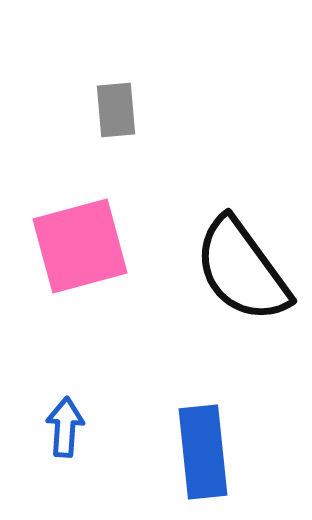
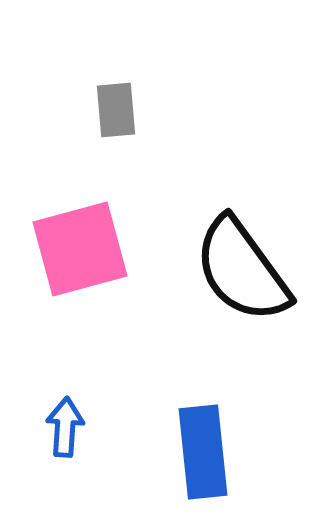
pink square: moved 3 px down
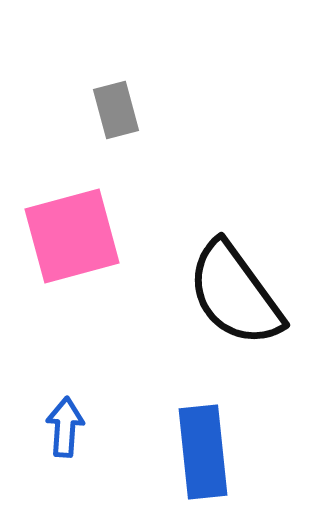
gray rectangle: rotated 10 degrees counterclockwise
pink square: moved 8 px left, 13 px up
black semicircle: moved 7 px left, 24 px down
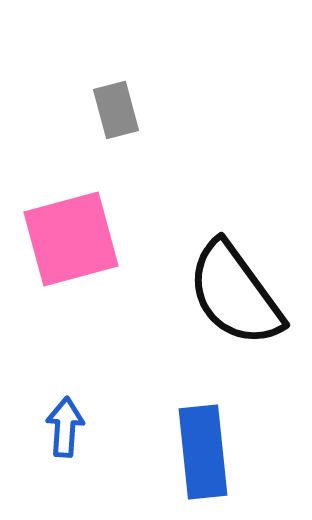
pink square: moved 1 px left, 3 px down
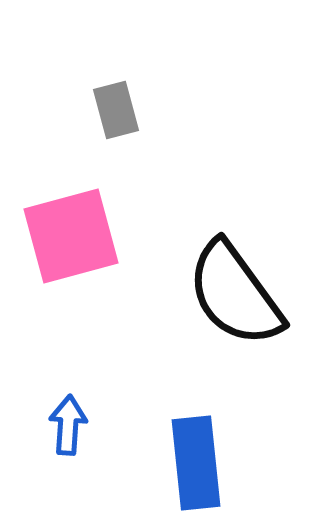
pink square: moved 3 px up
blue arrow: moved 3 px right, 2 px up
blue rectangle: moved 7 px left, 11 px down
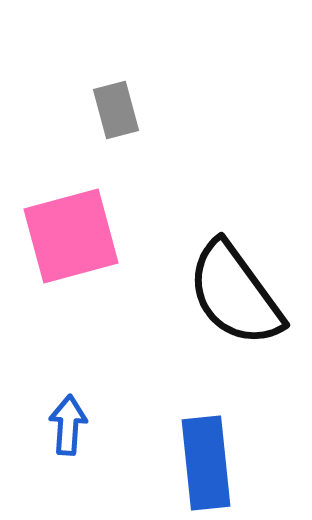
blue rectangle: moved 10 px right
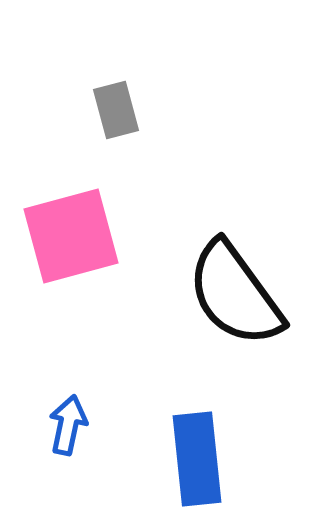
blue arrow: rotated 8 degrees clockwise
blue rectangle: moved 9 px left, 4 px up
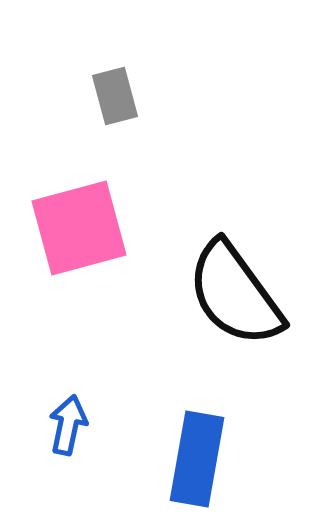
gray rectangle: moved 1 px left, 14 px up
pink square: moved 8 px right, 8 px up
blue rectangle: rotated 16 degrees clockwise
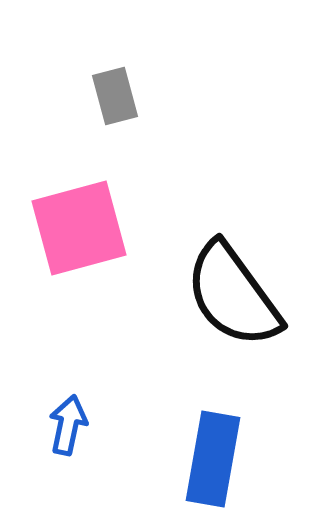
black semicircle: moved 2 px left, 1 px down
blue rectangle: moved 16 px right
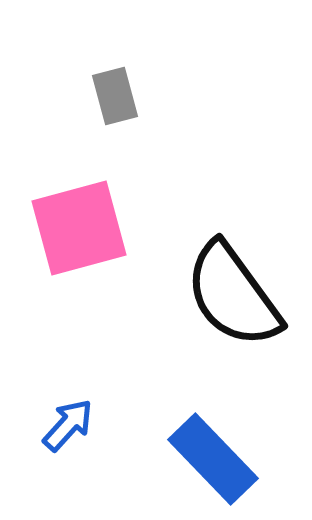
blue arrow: rotated 30 degrees clockwise
blue rectangle: rotated 54 degrees counterclockwise
